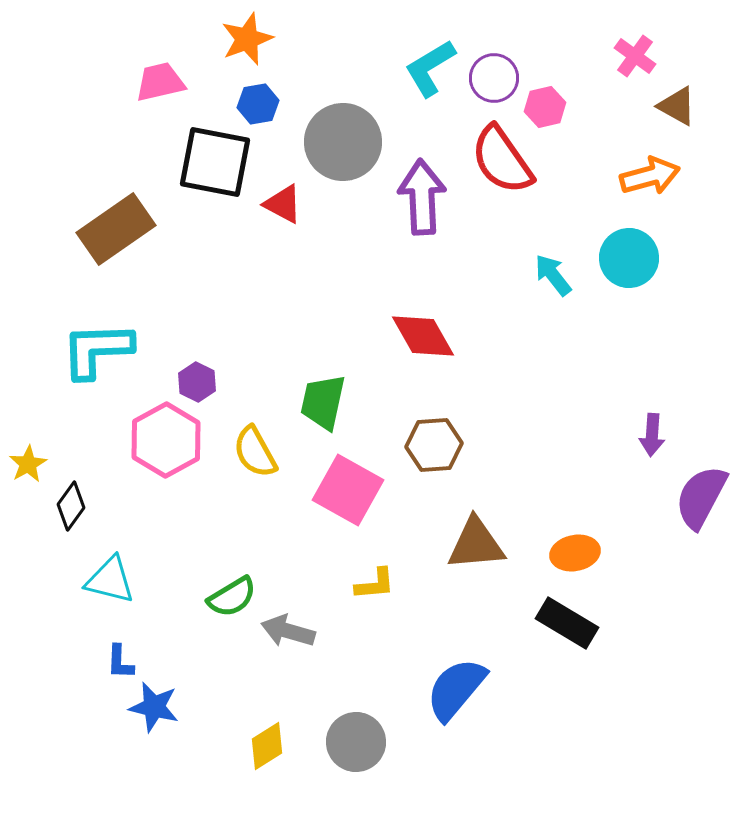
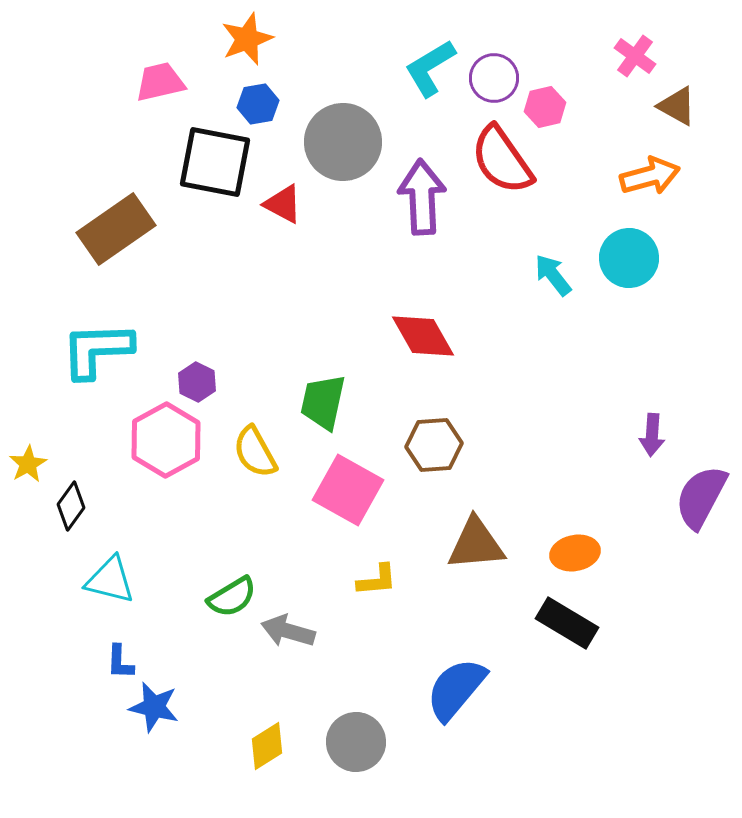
yellow L-shape at (375, 584): moved 2 px right, 4 px up
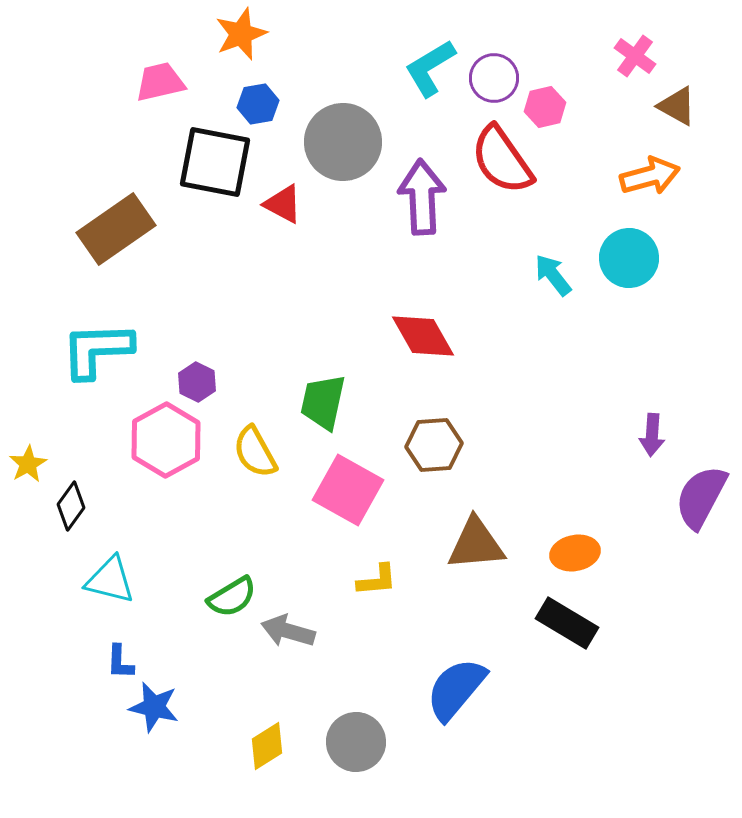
orange star at (247, 39): moved 6 px left, 5 px up
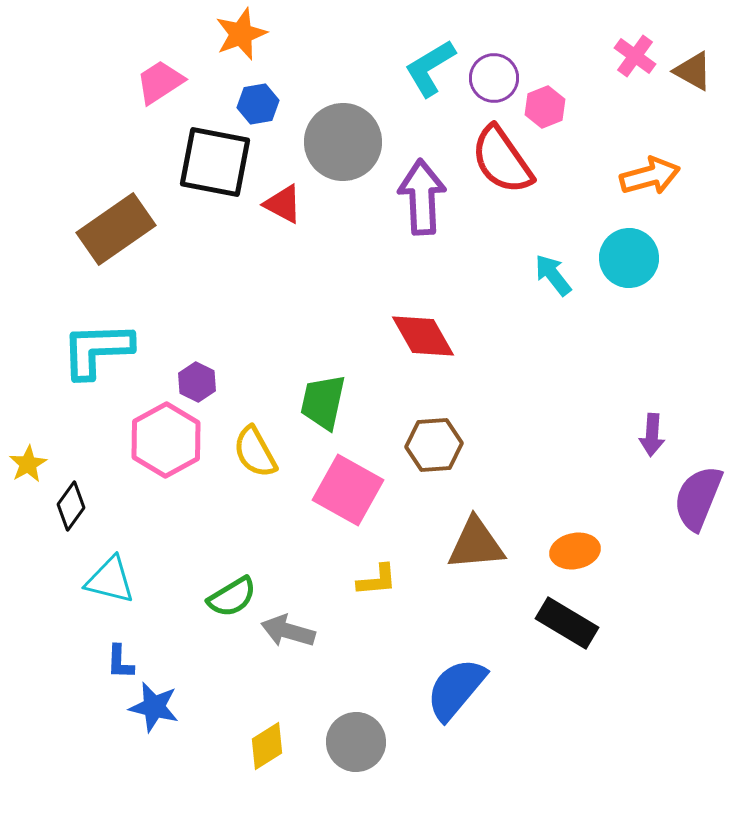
pink trapezoid at (160, 82): rotated 20 degrees counterclockwise
brown triangle at (677, 106): moved 16 px right, 35 px up
pink hexagon at (545, 107): rotated 9 degrees counterclockwise
purple semicircle at (701, 497): moved 3 px left, 1 px down; rotated 6 degrees counterclockwise
orange ellipse at (575, 553): moved 2 px up
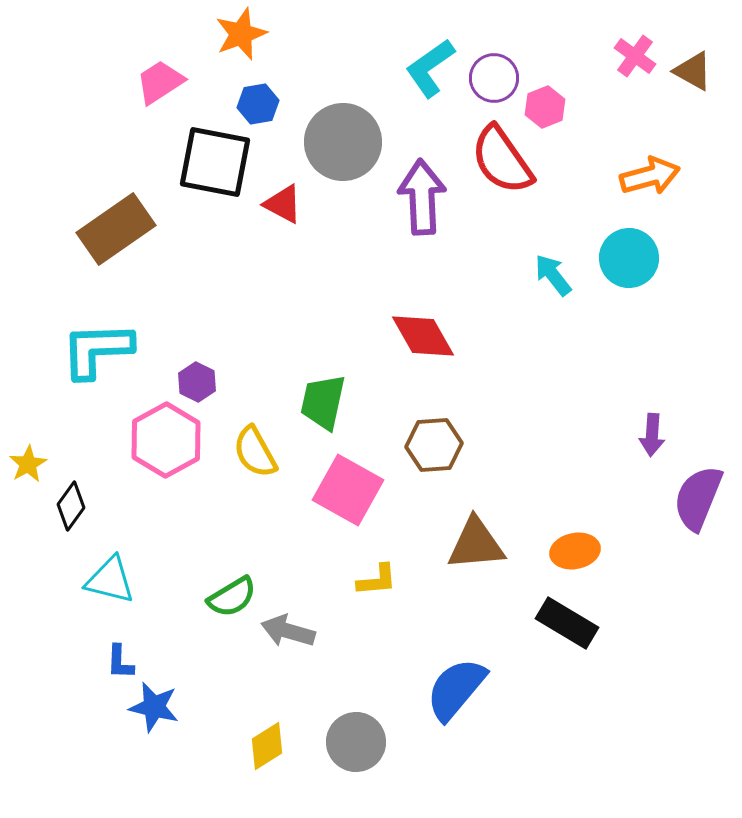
cyan L-shape at (430, 68): rotated 4 degrees counterclockwise
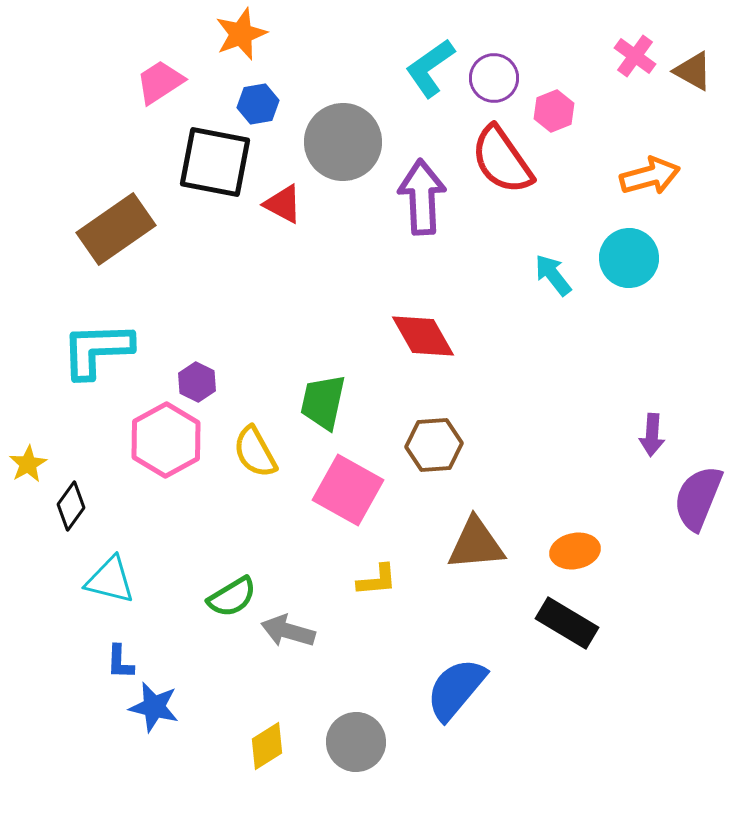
pink hexagon at (545, 107): moved 9 px right, 4 px down
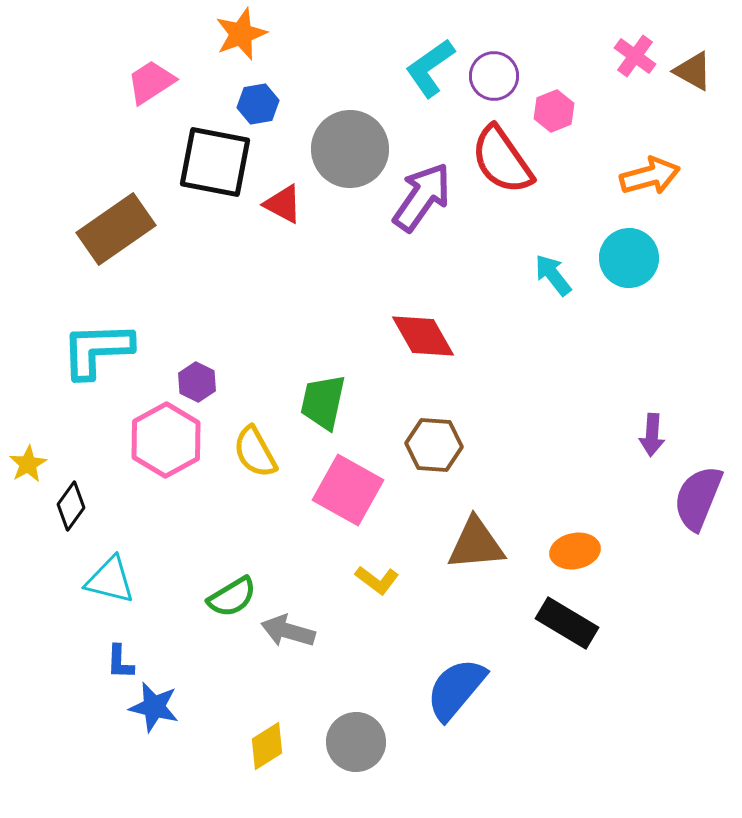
purple circle at (494, 78): moved 2 px up
pink trapezoid at (160, 82): moved 9 px left
gray circle at (343, 142): moved 7 px right, 7 px down
purple arrow at (422, 197): rotated 38 degrees clockwise
brown hexagon at (434, 445): rotated 8 degrees clockwise
yellow L-shape at (377, 580): rotated 42 degrees clockwise
